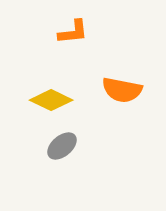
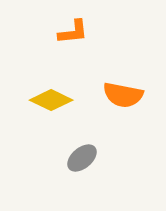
orange semicircle: moved 1 px right, 5 px down
gray ellipse: moved 20 px right, 12 px down
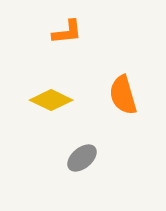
orange L-shape: moved 6 px left
orange semicircle: rotated 63 degrees clockwise
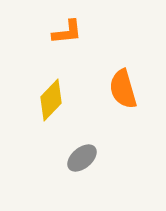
orange semicircle: moved 6 px up
yellow diamond: rotated 72 degrees counterclockwise
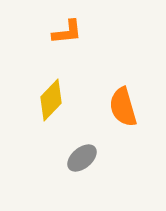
orange semicircle: moved 18 px down
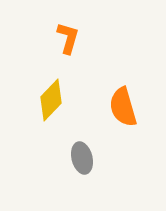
orange L-shape: moved 1 px right, 6 px down; rotated 68 degrees counterclockwise
gray ellipse: rotated 64 degrees counterclockwise
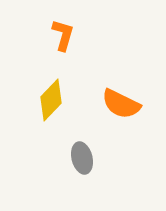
orange L-shape: moved 5 px left, 3 px up
orange semicircle: moved 2 px left, 3 px up; rotated 48 degrees counterclockwise
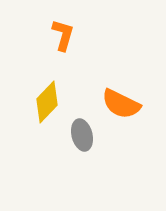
yellow diamond: moved 4 px left, 2 px down
gray ellipse: moved 23 px up
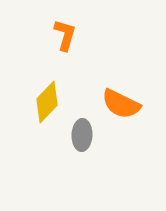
orange L-shape: moved 2 px right
gray ellipse: rotated 16 degrees clockwise
